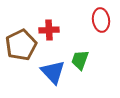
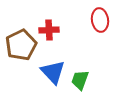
red ellipse: moved 1 px left
green trapezoid: moved 20 px down
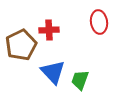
red ellipse: moved 1 px left, 2 px down
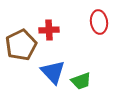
green trapezoid: moved 1 px right, 1 px down; rotated 130 degrees counterclockwise
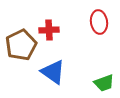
blue triangle: rotated 12 degrees counterclockwise
green trapezoid: moved 23 px right, 2 px down
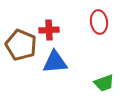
brown pentagon: rotated 24 degrees counterclockwise
blue triangle: moved 2 px right, 10 px up; rotated 40 degrees counterclockwise
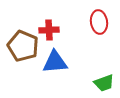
brown pentagon: moved 2 px right, 1 px down
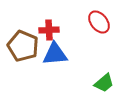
red ellipse: rotated 30 degrees counterclockwise
blue triangle: moved 8 px up
green trapezoid: rotated 20 degrees counterclockwise
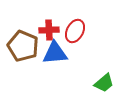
red ellipse: moved 24 px left, 9 px down; rotated 65 degrees clockwise
blue triangle: moved 1 px up
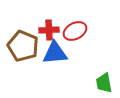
red ellipse: rotated 35 degrees clockwise
green trapezoid: rotated 120 degrees clockwise
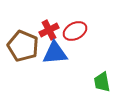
red cross: rotated 24 degrees counterclockwise
green trapezoid: moved 2 px left, 1 px up
